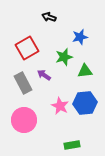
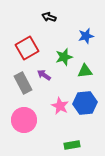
blue star: moved 6 px right, 1 px up
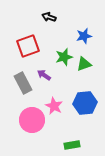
blue star: moved 2 px left
red square: moved 1 px right, 2 px up; rotated 10 degrees clockwise
green triangle: moved 1 px left, 7 px up; rotated 14 degrees counterclockwise
pink star: moved 6 px left
pink circle: moved 8 px right
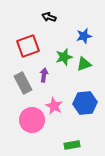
purple arrow: rotated 64 degrees clockwise
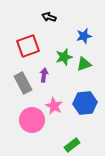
green rectangle: rotated 28 degrees counterclockwise
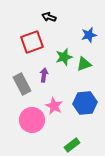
blue star: moved 5 px right, 1 px up
red square: moved 4 px right, 4 px up
gray rectangle: moved 1 px left, 1 px down
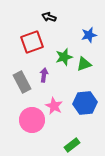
gray rectangle: moved 2 px up
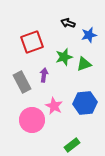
black arrow: moved 19 px right, 6 px down
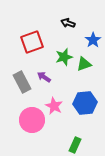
blue star: moved 4 px right, 5 px down; rotated 21 degrees counterclockwise
purple arrow: moved 2 px down; rotated 64 degrees counterclockwise
green rectangle: moved 3 px right; rotated 28 degrees counterclockwise
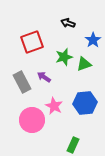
green rectangle: moved 2 px left
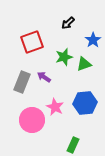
black arrow: rotated 64 degrees counterclockwise
gray rectangle: rotated 50 degrees clockwise
pink star: moved 1 px right, 1 px down
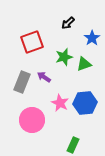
blue star: moved 1 px left, 2 px up
pink star: moved 5 px right, 4 px up
